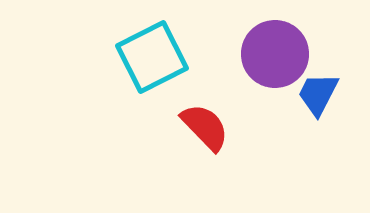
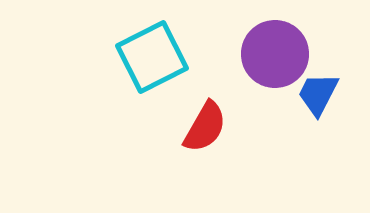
red semicircle: rotated 74 degrees clockwise
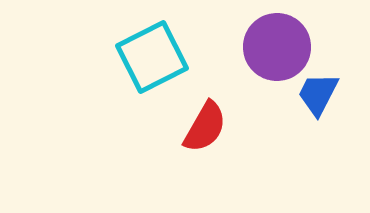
purple circle: moved 2 px right, 7 px up
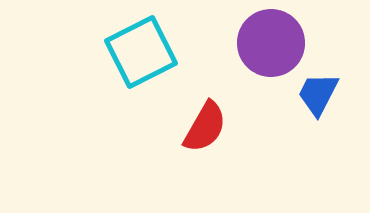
purple circle: moved 6 px left, 4 px up
cyan square: moved 11 px left, 5 px up
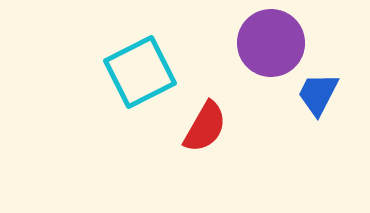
cyan square: moved 1 px left, 20 px down
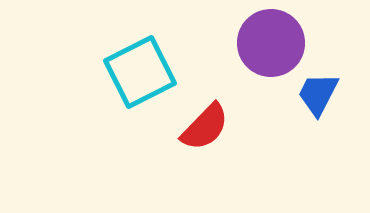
red semicircle: rotated 14 degrees clockwise
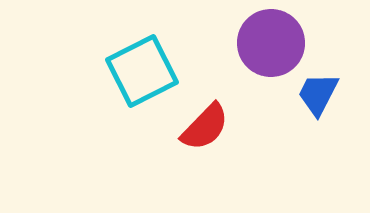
cyan square: moved 2 px right, 1 px up
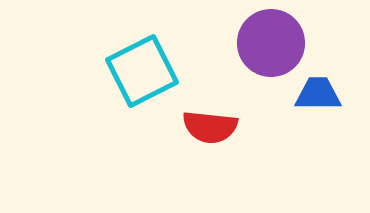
blue trapezoid: rotated 63 degrees clockwise
red semicircle: moved 5 px right; rotated 52 degrees clockwise
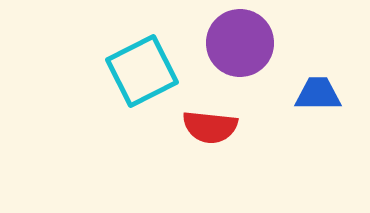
purple circle: moved 31 px left
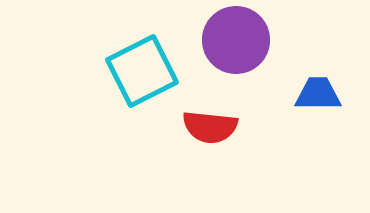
purple circle: moved 4 px left, 3 px up
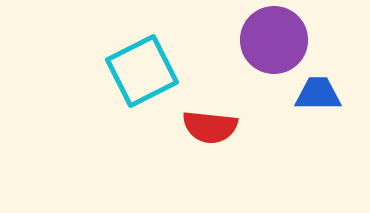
purple circle: moved 38 px right
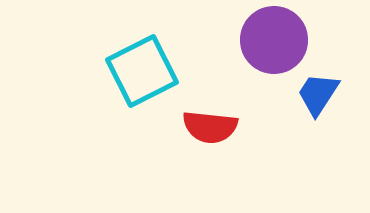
blue trapezoid: rotated 57 degrees counterclockwise
